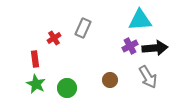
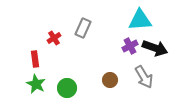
black arrow: rotated 25 degrees clockwise
gray arrow: moved 4 px left
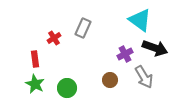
cyan triangle: rotated 40 degrees clockwise
purple cross: moved 5 px left, 8 px down
green star: moved 1 px left
